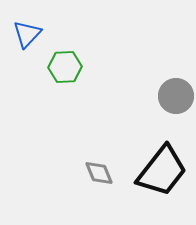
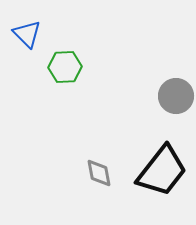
blue triangle: rotated 28 degrees counterclockwise
gray diamond: rotated 12 degrees clockwise
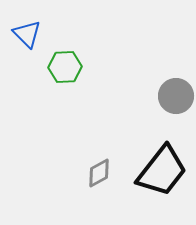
gray diamond: rotated 72 degrees clockwise
